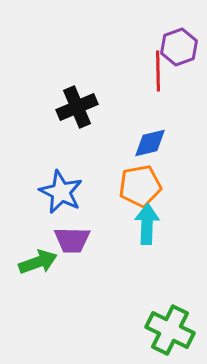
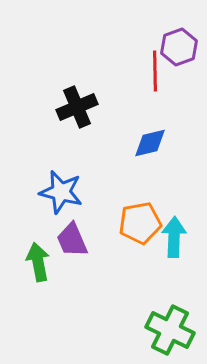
red line: moved 3 px left
orange pentagon: moved 37 px down
blue star: rotated 12 degrees counterclockwise
cyan arrow: moved 27 px right, 13 px down
purple trapezoid: rotated 66 degrees clockwise
green arrow: rotated 81 degrees counterclockwise
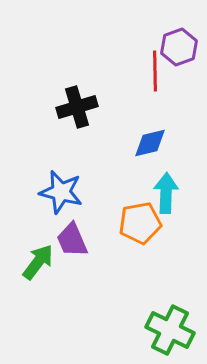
black cross: rotated 6 degrees clockwise
cyan arrow: moved 8 px left, 44 px up
green arrow: rotated 48 degrees clockwise
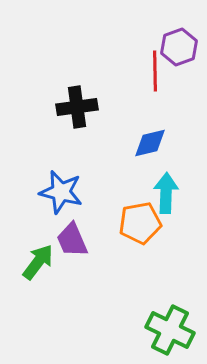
black cross: rotated 9 degrees clockwise
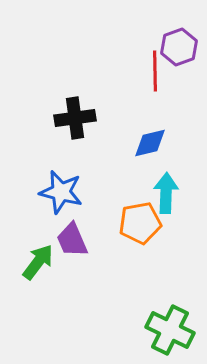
black cross: moved 2 px left, 11 px down
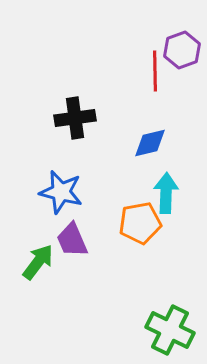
purple hexagon: moved 3 px right, 3 px down
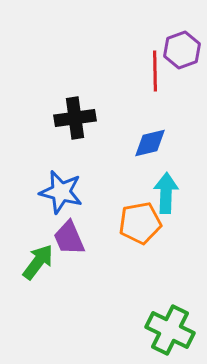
purple trapezoid: moved 3 px left, 2 px up
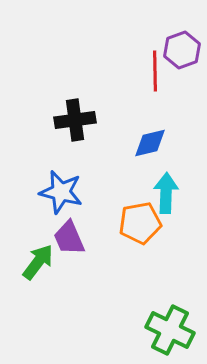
black cross: moved 2 px down
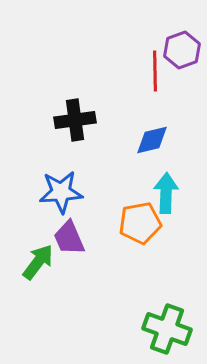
blue diamond: moved 2 px right, 3 px up
blue star: rotated 18 degrees counterclockwise
green cross: moved 3 px left, 1 px up; rotated 6 degrees counterclockwise
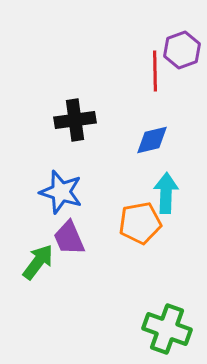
blue star: rotated 21 degrees clockwise
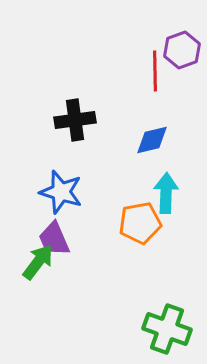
purple trapezoid: moved 15 px left, 1 px down
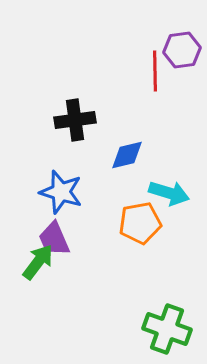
purple hexagon: rotated 12 degrees clockwise
blue diamond: moved 25 px left, 15 px down
cyan arrow: moved 3 px right; rotated 105 degrees clockwise
